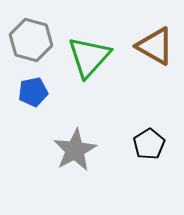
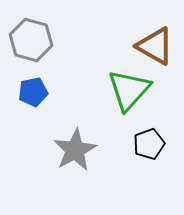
green triangle: moved 40 px right, 33 px down
black pentagon: rotated 12 degrees clockwise
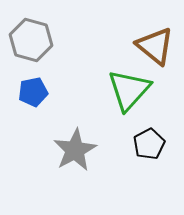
brown triangle: rotated 9 degrees clockwise
black pentagon: rotated 8 degrees counterclockwise
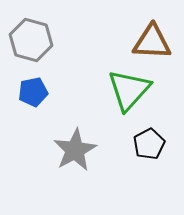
brown triangle: moved 3 px left, 4 px up; rotated 36 degrees counterclockwise
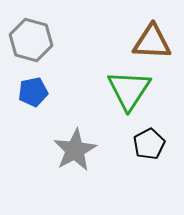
green triangle: rotated 9 degrees counterclockwise
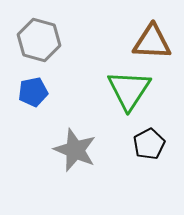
gray hexagon: moved 8 px right
gray star: rotated 21 degrees counterclockwise
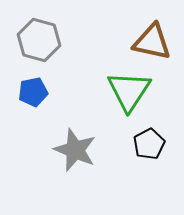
brown triangle: rotated 9 degrees clockwise
green triangle: moved 1 px down
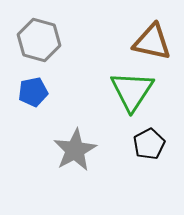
green triangle: moved 3 px right
gray star: rotated 21 degrees clockwise
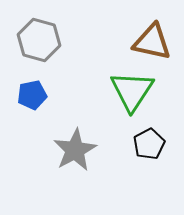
blue pentagon: moved 1 px left, 3 px down
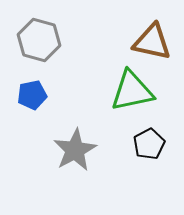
green triangle: rotated 45 degrees clockwise
